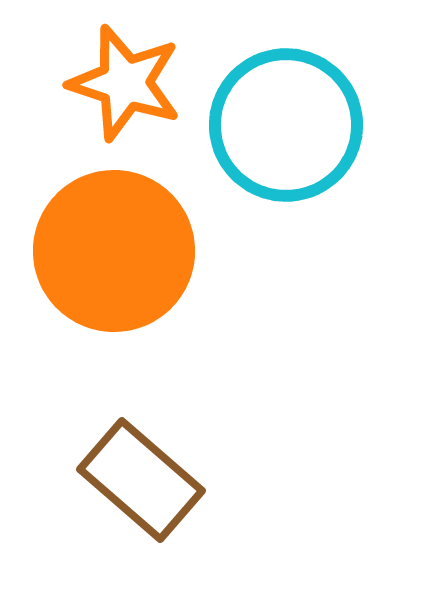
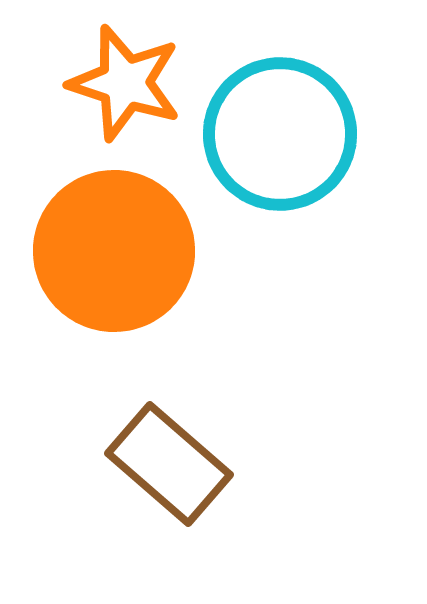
cyan circle: moved 6 px left, 9 px down
brown rectangle: moved 28 px right, 16 px up
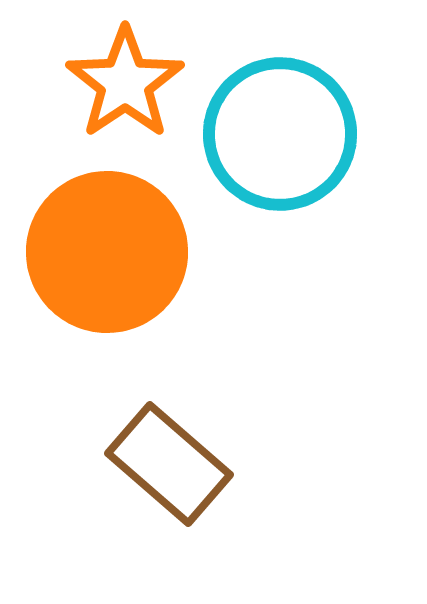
orange star: rotated 20 degrees clockwise
orange circle: moved 7 px left, 1 px down
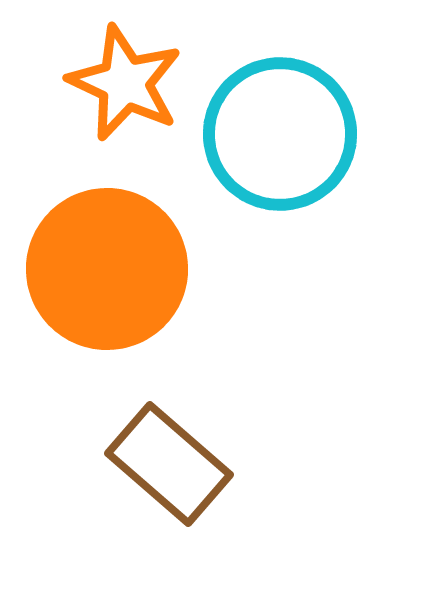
orange star: rotated 13 degrees counterclockwise
orange circle: moved 17 px down
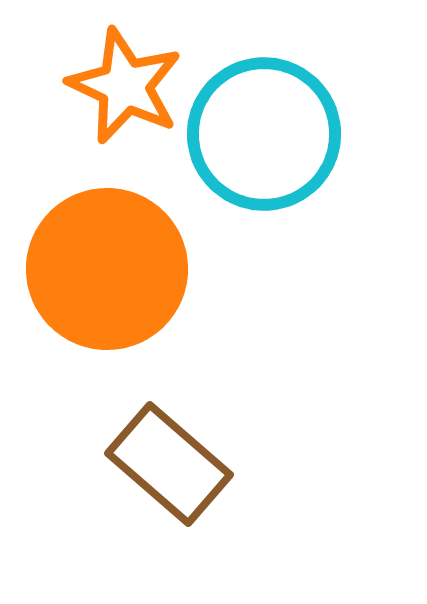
orange star: moved 3 px down
cyan circle: moved 16 px left
